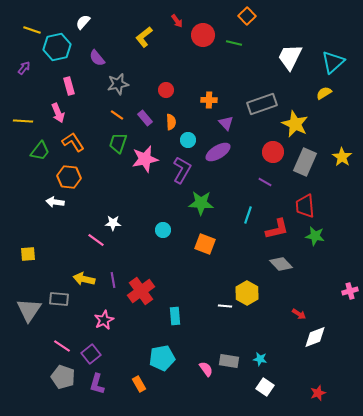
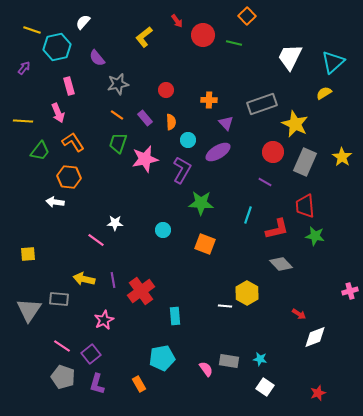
white star at (113, 223): moved 2 px right
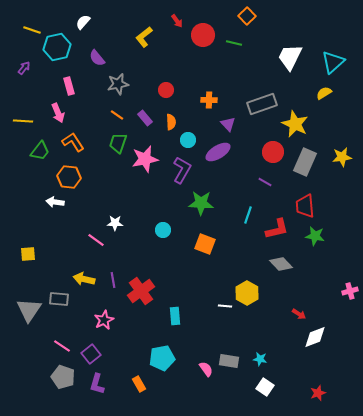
purple triangle at (226, 123): moved 2 px right, 1 px down
yellow star at (342, 157): rotated 30 degrees clockwise
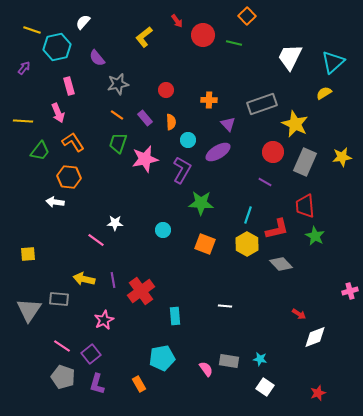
green star at (315, 236): rotated 18 degrees clockwise
yellow hexagon at (247, 293): moved 49 px up
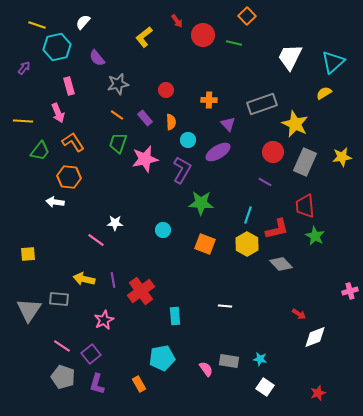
yellow line at (32, 30): moved 5 px right, 5 px up
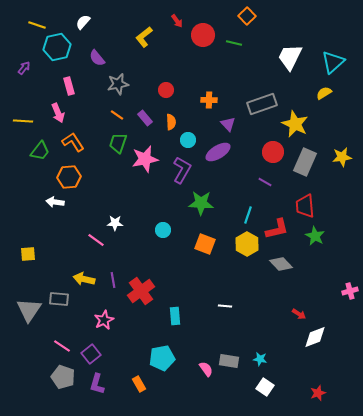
orange hexagon at (69, 177): rotated 10 degrees counterclockwise
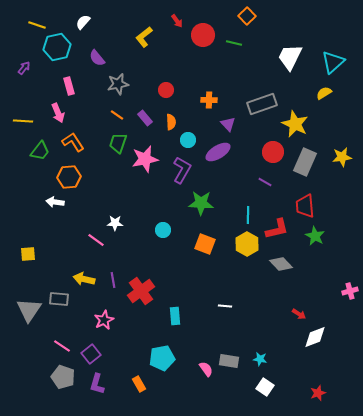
cyan line at (248, 215): rotated 18 degrees counterclockwise
